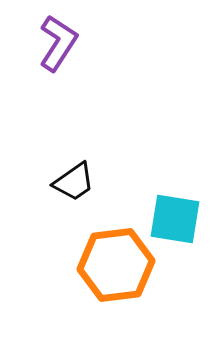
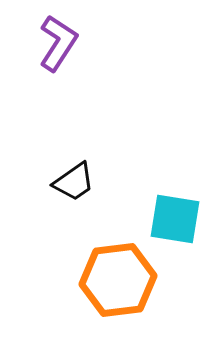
orange hexagon: moved 2 px right, 15 px down
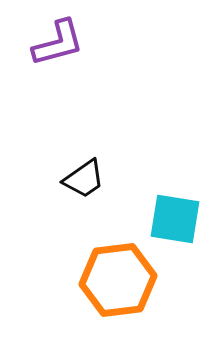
purple L-shape: rotated 42 degrees clockwise
black trapezoid: moved 10 px right, 3 px up
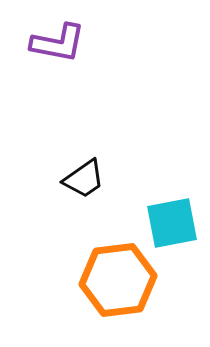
purple L-shape: rotated 26 degrees clockwise
cyan square: moved 3 px left, 4 px down; rotated 20 degrees counterclockwise
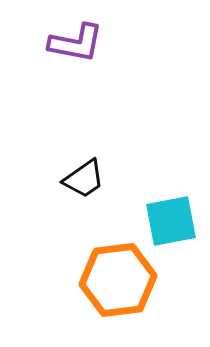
purple L-shape: moved 18 px right
cyan square: moved 1 px left, 2 px up
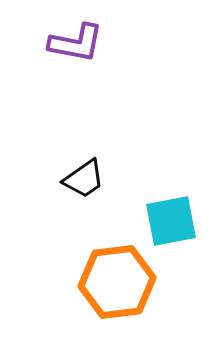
orange hexagon: moved 1 px left, 2 px down
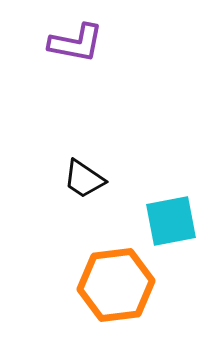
black trapezoid: rotated 69 degrees clockwise
orange hexagon: moved 1 px left, 3 px down
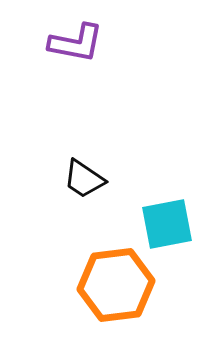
cyan square: moved 4 px left, 3 px down
